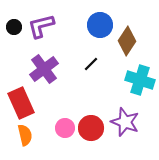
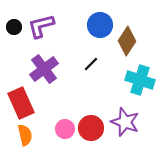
pink circle: moved 1 px down
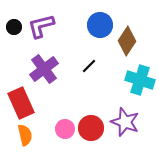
black line: moved 2 px left, 2 px down
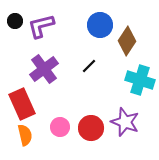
black circle: moved 1 px right, 6 px up
red rectangle: moved 1 px right, 1 px down
pink circle: moved 5 px left, 2 px up
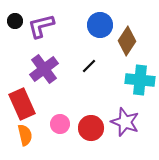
cyan cross: rotated 12 degrees counterclockwise
pink circle: moved 3 px up
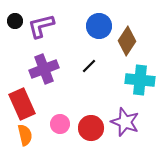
blue circle: moved 1 px left, 1 px down
purple cross: rotated 16 degrees clockwise
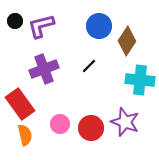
red rectangle: moved 2 px left; rotated 12 degrees counterclockwise
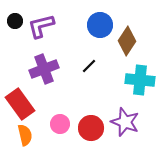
blue circle: moved 1 px right, 1 px up
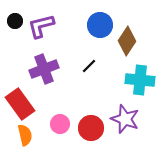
purple star: moved 3 px up
